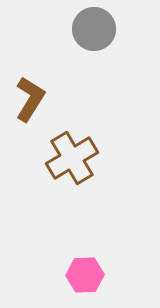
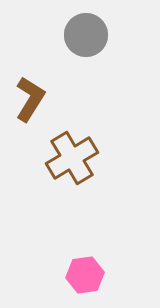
gray circle: moved 8 px left, 6 px down
pink hexagon: rotated 6 degrees counterclockwise
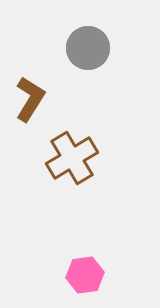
gray circle: moved 2 px right, 13 px down
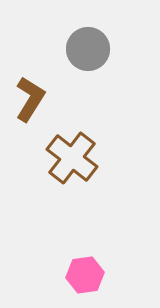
gray circle: moved 1 px down
brown cross: rotated 21 degrees counterclockwise
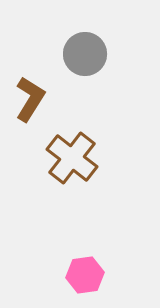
gray circle: moved 3 px left, 5 px down
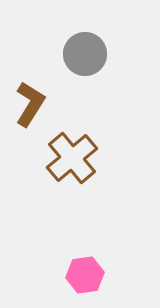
brown L-shape: moved 5 px down
brown cross: rotated 12 degrees clockwise
